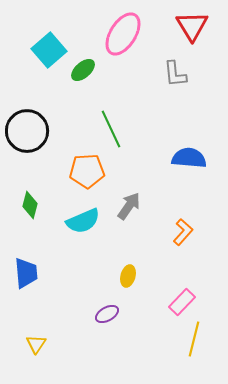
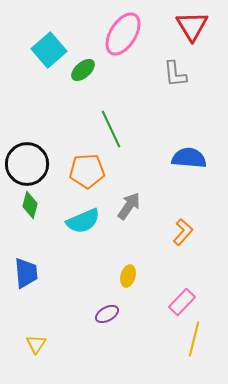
black circle: moved 33 px down
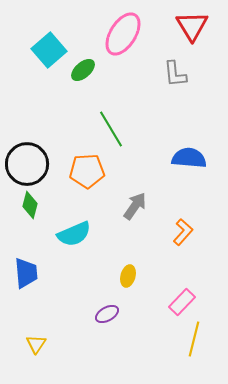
green line: rotated 6 degrees counterclockwise
gray arrow: moved 6 px right
cyan semicircle: moved 9 px left, 13 px down
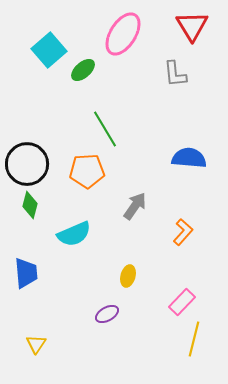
green line: moved 6 px left
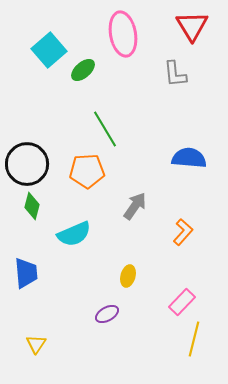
pink ellipse: rotated 42 degrees counterclockwise
green diamond: moved 2 px right, 1 px down
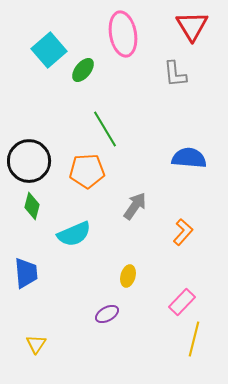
green ellipse: rotated 10 degrees counterclockwise
black circle: moved 2 px right, 3 px up
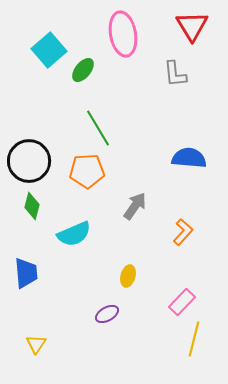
green line: moved 7 px left, 1 px up
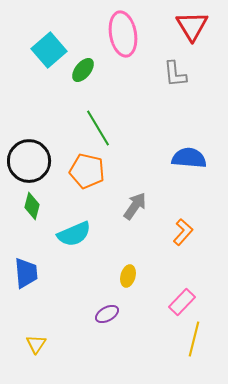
orange pentagon: rotated 16 degrees clockwise
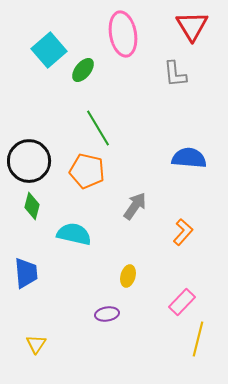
cyan semicircle: rotated 144 degrees counterclockwise
purple ellipse: rotated 20 degrees clockwise
yellow line: moved 4 px right
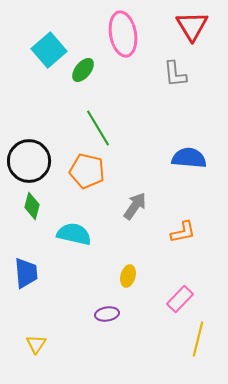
orange L-shape: rotated 36 degrees clockwise
pink rectangle: moved 2 px left, 3 px up
